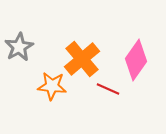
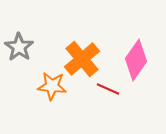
gray star: rotated 8 degrees counterclockwise
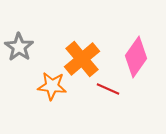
pink diamond: moved 3 px up
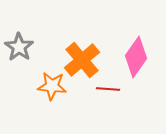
orange cross: moved 1 px down
red line: rotated 20 degrees counterclockwise
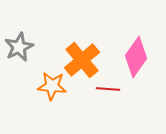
gray star: rotated 12 degrees clockwise
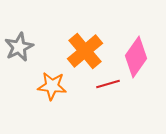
orange cross: moved 3 px right, 9 px up
red line: moved 5 px up; rotated 20 degrees counterclockwise
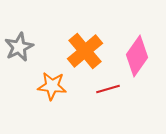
pink diamond: moved 1 px right, 1 px up
red line: moved 5 px down
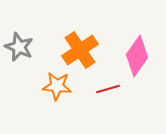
gray star: rotated 24 degrees counterclockwise
orange cross: moved 5 px left, 1 px up; rotated 6 degrees clockwise
orange star: moved 5 px right
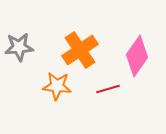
gray star: rotated 28 degrees counterclockwise
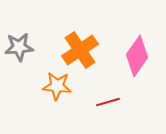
red line: moved 13 px down
